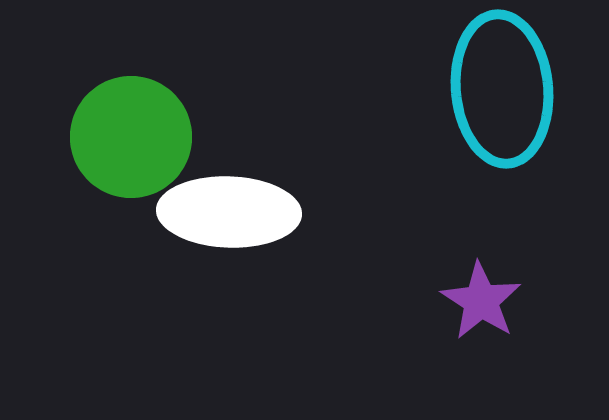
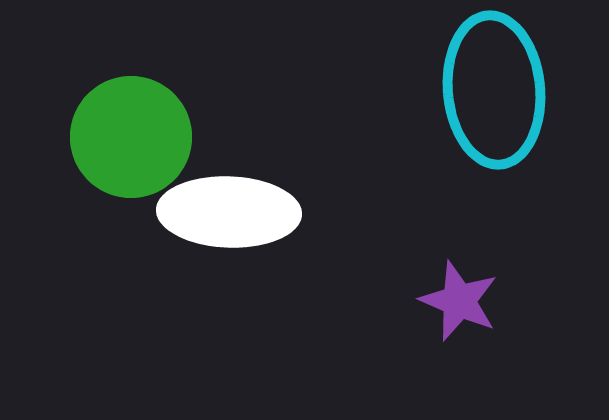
cyan ellipse: moved 8 px left, 1 px down
purple star: moved 22 px left; rotated 10 degrees counterclockwise
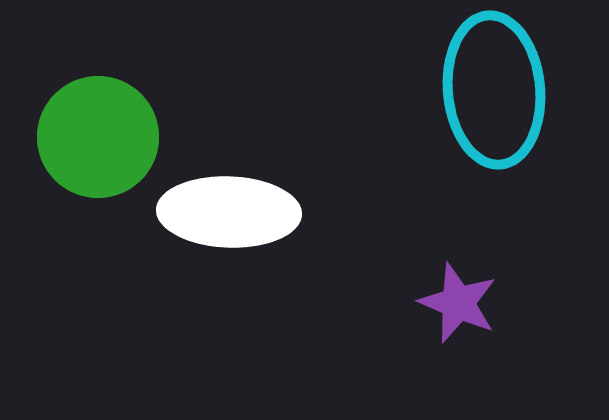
green circle: moved 33 px left
purple star: moved 1 px left, 2 px down
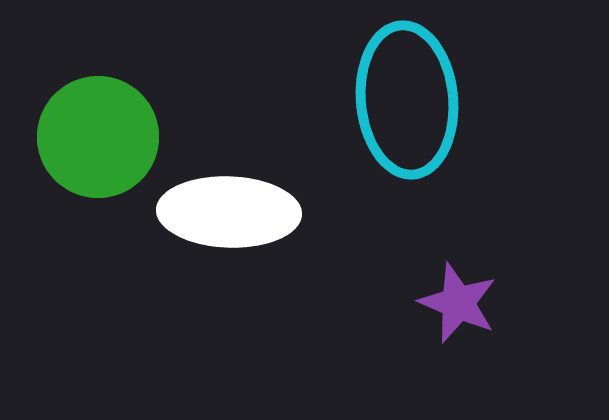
cyan ellipse: moved 87 px left, 10 px down
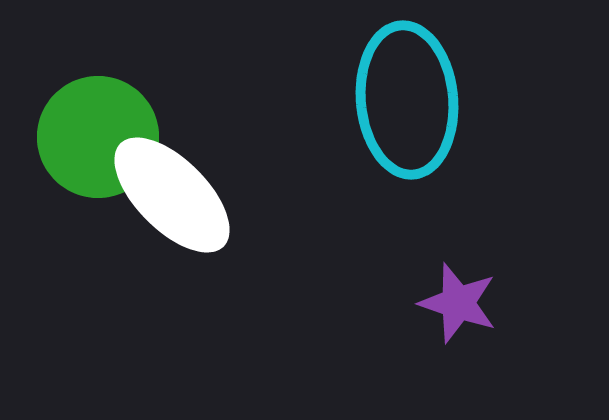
white ellipse: moved 57 px left, 17 px up; rotated 43 degrees clockwise
purple star: rotated 4 degrees counterclockwise
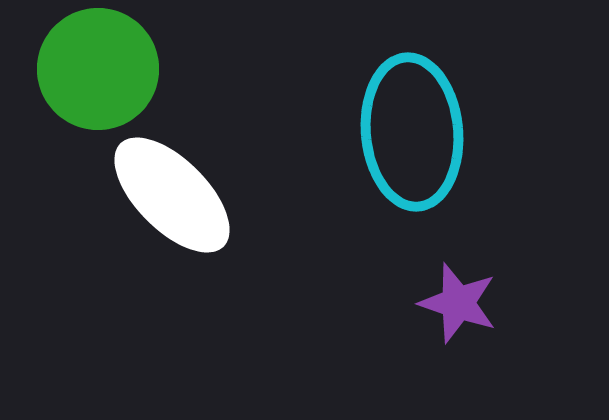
cyan ellipse: moved 5 px right, 32 px down
green circle: moved 68 px up
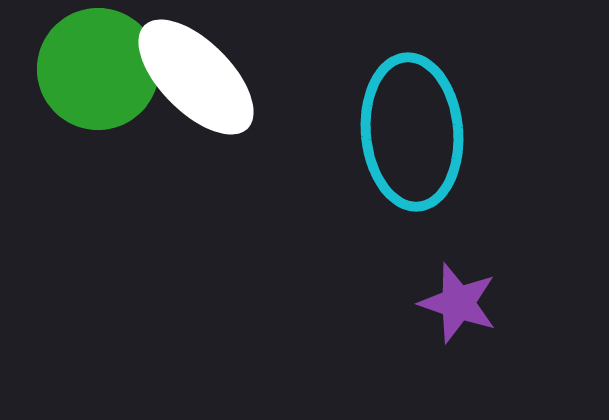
white ellipse: moved 24 px right, 118 px up
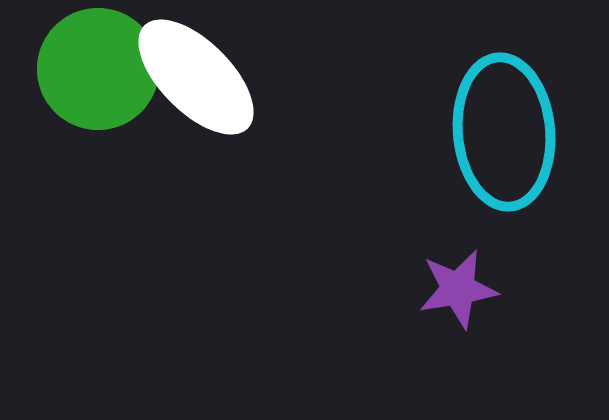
cyan ellipse: moved 92 px right
purple star: moved 14 px up; rotated 28 degrees counterclockwise
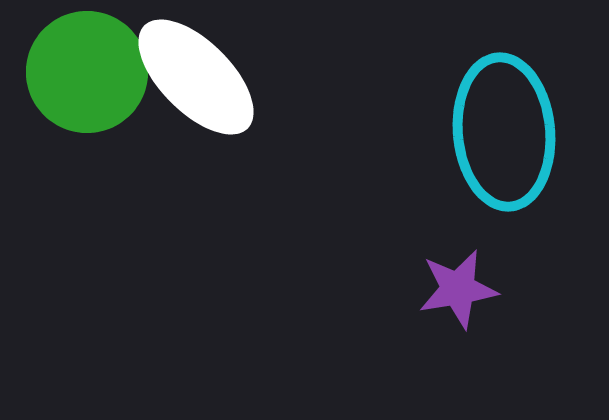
green circle: moved 11 px left, 3 px down
